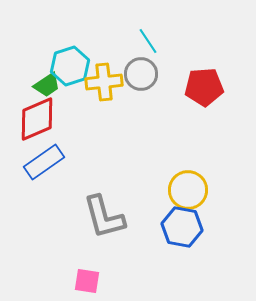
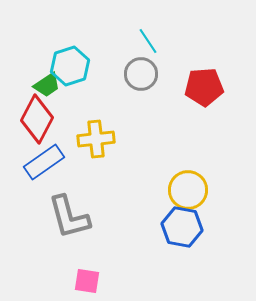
yellow cross: moved 8 px left, 57 px down
red diamond: rotated 39 degrees counterclockwise
gray L-shape: moved 35 px left
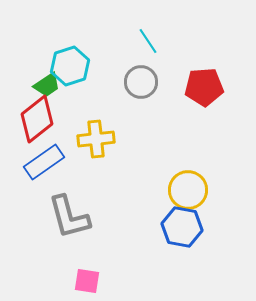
gray circle: moved 8 px down
red diamond: rotated 24 degrees clockwise
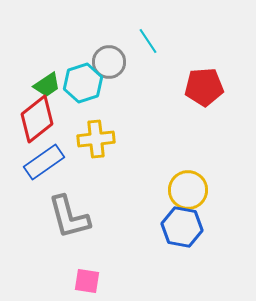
cyan hexagon: moved 13 px right, 17 px down
gray circle: moved 32 px left, 20 px up
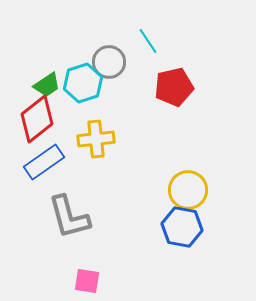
red pentagon: moved 30 px left; rotated 9 degrees counterclockwise
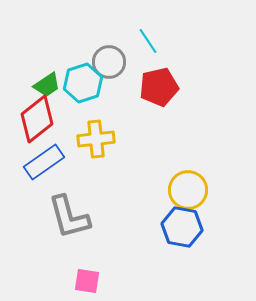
red pentagon: moved 15 px left
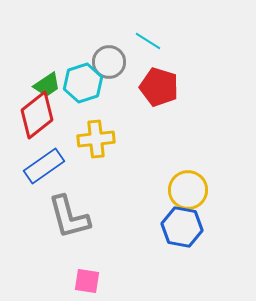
cyan line: rotated 24 degrees counterclockwise
red pentagon: rotated 30 degrees clockwise
red diamond: moved 4 px up
blue rectangle: moved 4 px down
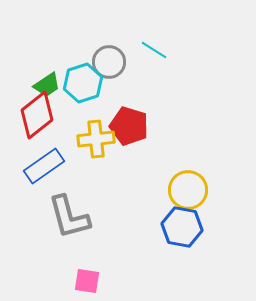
cyan line: moved 6 px right, 9 px down
red pentagon: moved 30 px left, 39 px down
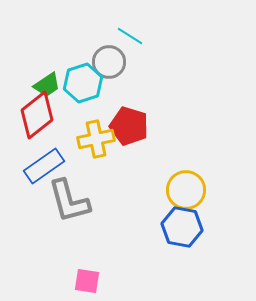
cyan line: moved 24 px left, 14 px up
yellow cross: rotated 6 degrees counterclockwise
yellow circle: moved 2 px left
gray L-shape: moved 16 px up
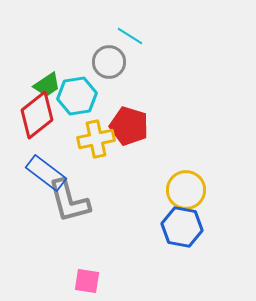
cyan hexagon: moved 6 px left, 13 px down; rotated 9 degrees clockwise
blue rectangle: moved 2 px right, 7 px down; rotated 72 degrees clockwise
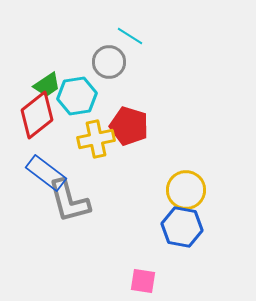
pink square: moved 56 px right
